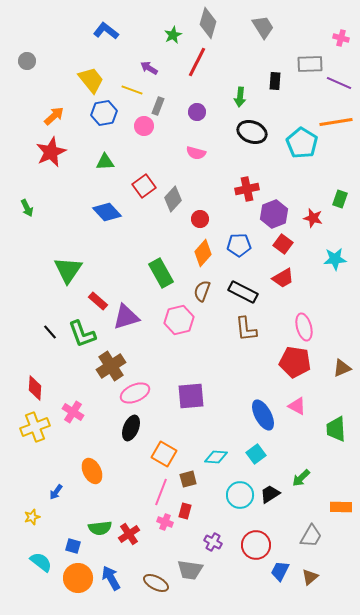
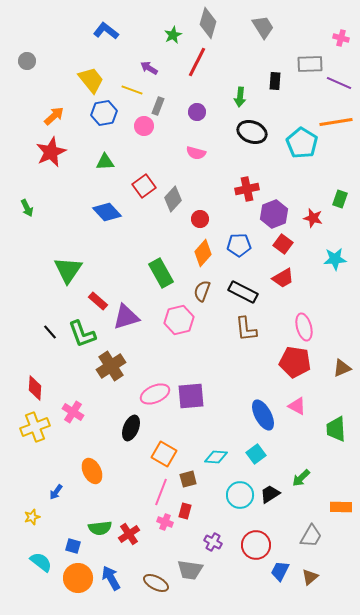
pink ellipse at (135, 393): moved 20 px right, 1 px down
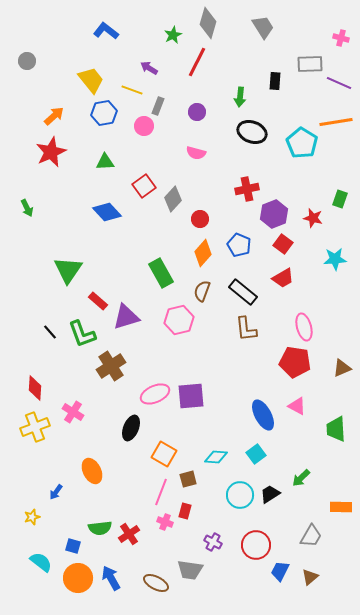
blue pentagon at (239, 245): rotated 25 degrees clockwise
black rectangle at (243, 292): rotated 12 degrees clockwise
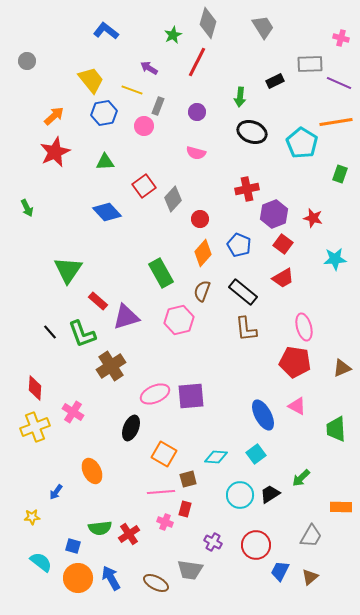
black rectangle at (275, 81): rotated 60 degrees clockwise
red star at (51, 152): moved 4 px right
green rectangle at (340, 199): moved 25 px up
pink line at (161, 492): rotated 64 degrees clockwise
red rectangle at (185, 511): moved 2 px up
yellow star at (32, 517): rotated 14 degrees clockwise
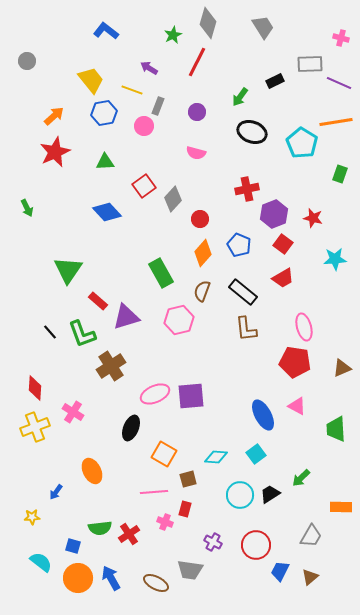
green arrow at (240, 97): rotated 30 degrees clockwise
pink line at (161, 492): moved 7 px left
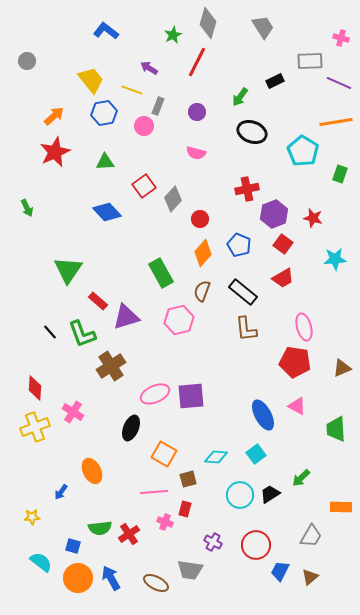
gray rectangle at (310, 64): moved 3 px up
cyan pentagon at (302, 143): moved 1 px right, 8 px down
blue arrow at (56, 492): moved 5 px right
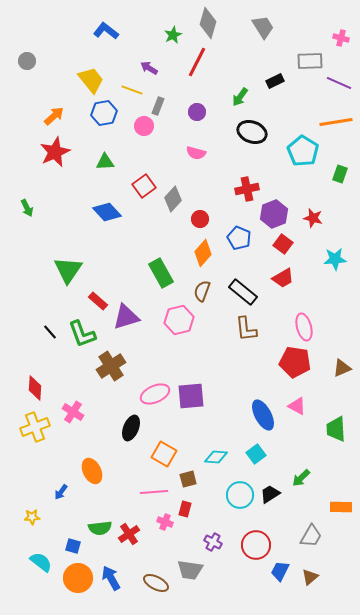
blue pentagon at (239, 245): moved 7 px up
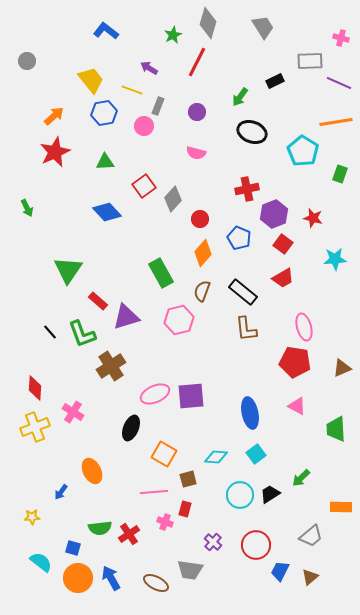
blue ellipse at (263, 415): moved 13 px left, 2 px up; rotated 16 degrees clockwise
gray trapezoid at (311, 536): rotated 20 degrees clockwise
purple cross at (213, 542): rotated 12 degrees clockwise
blue square at (73, 546): moved 2 px down
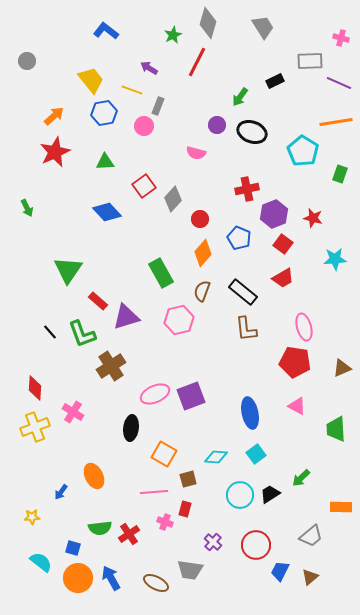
purple circle at (197, 112): moved 20 px right, 13 px down
purple square at (191, 396): rotated 16 degrees counterclockwise
black ellipse at (131, 428): rotated 15 degrees counterclockwise
orange ellipse at (92, 471): moved 2 px right, 5 px down
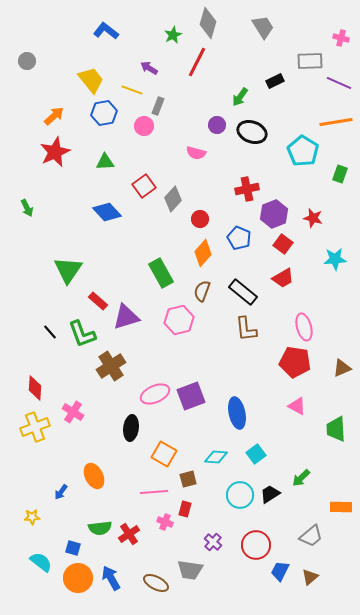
blue ellipse at (250, 413): moved 13 px left
